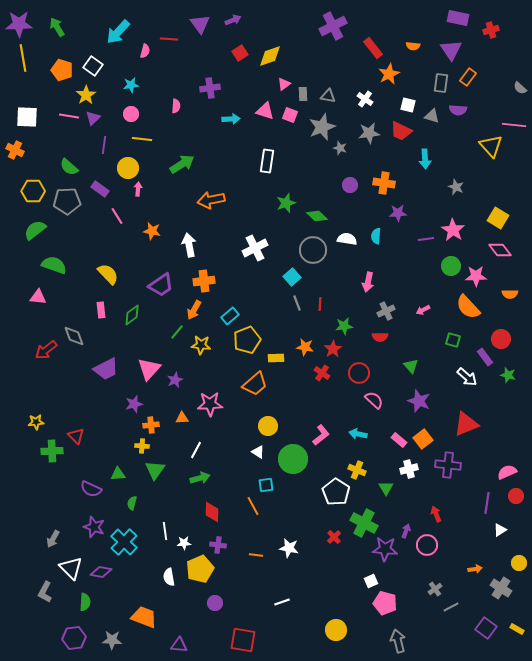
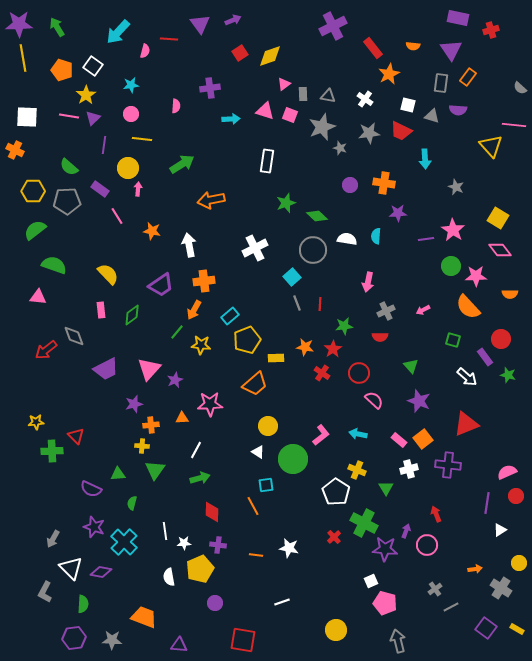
green semicircle at (85, 602): moved 2 px left, 2 px down
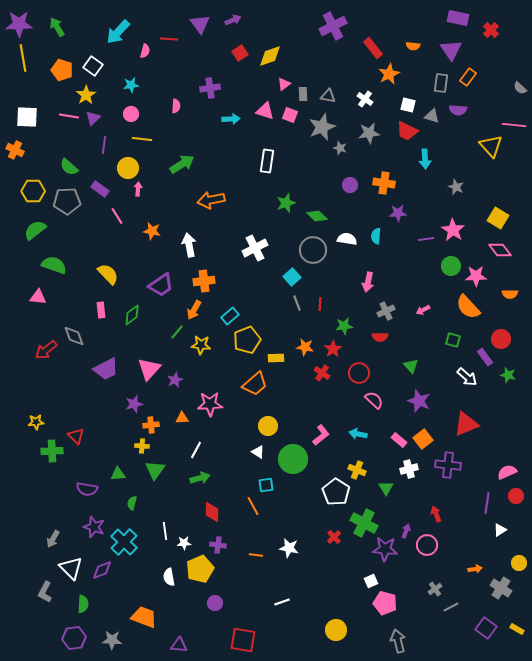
red cross at (491, 30): rotated 28 degrees counterclockwise
red trapezoid at (401, 131): moved 6 px right
purple semicircle at (91, 489): moved 4 px left; rotated 15 degrees counterclockwise
purple diamond at (101, 572): moved 1 px right, 2 px up; rotated 30 degrees counterclockwise
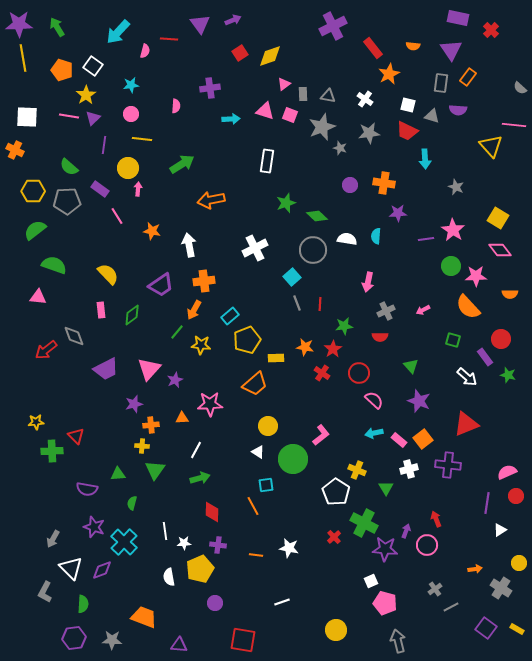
cyan arrow at (358, 434): moved 16 px right, 1 px up; rotated 24 degrees counterclockwise
red arrow at (436, 514): moved 5 px down
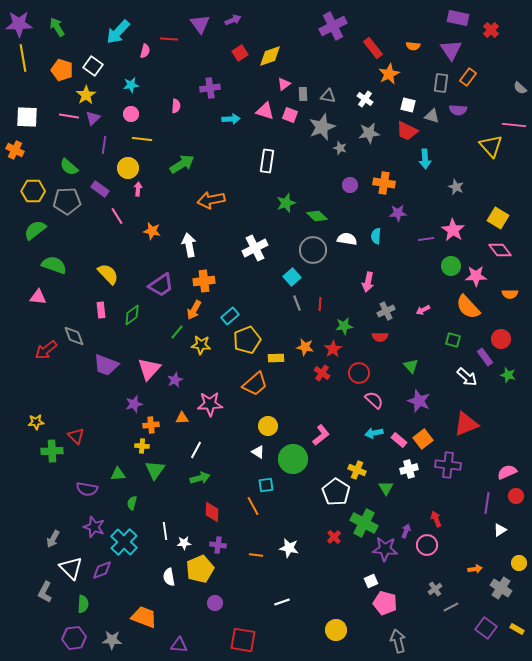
purple trapezoid at (106, 369): moved 4 px up; rotated 48 degrees clockwise
